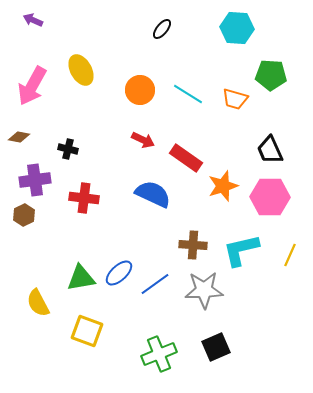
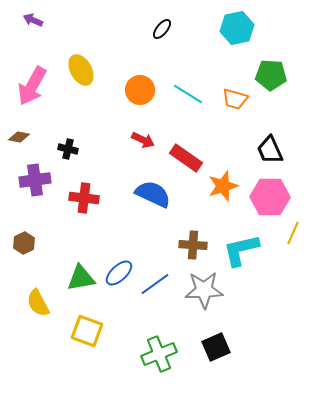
cyan hexagon: rotated 16 degrees counterclockwise
brown hexagon: moved 28 px down
yellow line: moved 3 px right, 22 px up
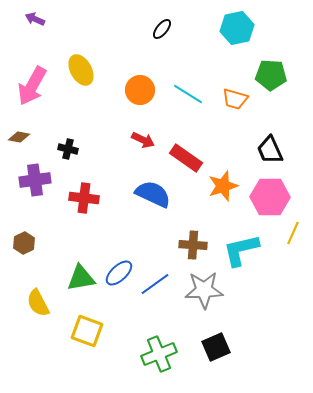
purple arrow: moved 2 px right, 1 px up
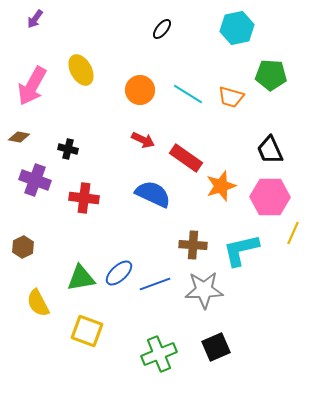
purple arrow: rotated 78 degrees counterclockwise
orange trapezoid: moved 4 px left, 2 px up
purple cross: rotated 28 degrees clockwise
orange star: moved 2 px left
brown hexagon: moved 1 px left, 4 px down
blue line: rotated 16 degrees clockwise
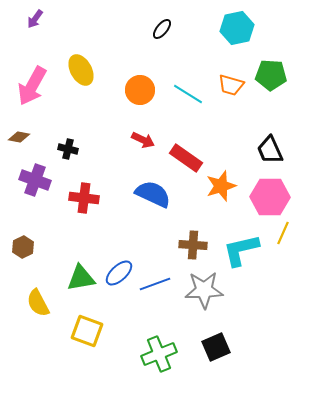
orange trapezoid: moved 12 px up
yellow line: moved 10 px left
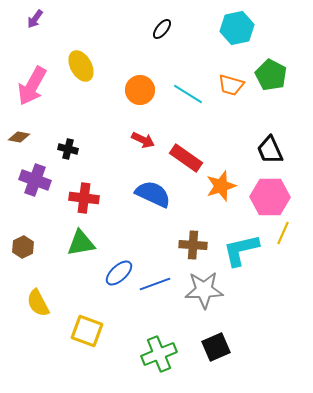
yellow ellipse: moved 4 px up
green pentagon: rotated 24 degrees clockwise
green triangle: moved 35 px up
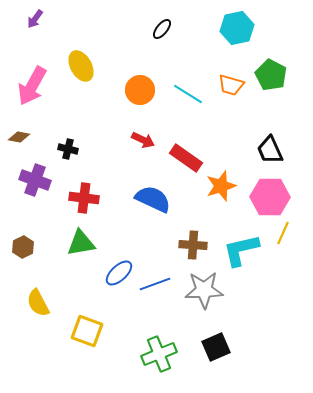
blue semicircle: moved 5 px down
